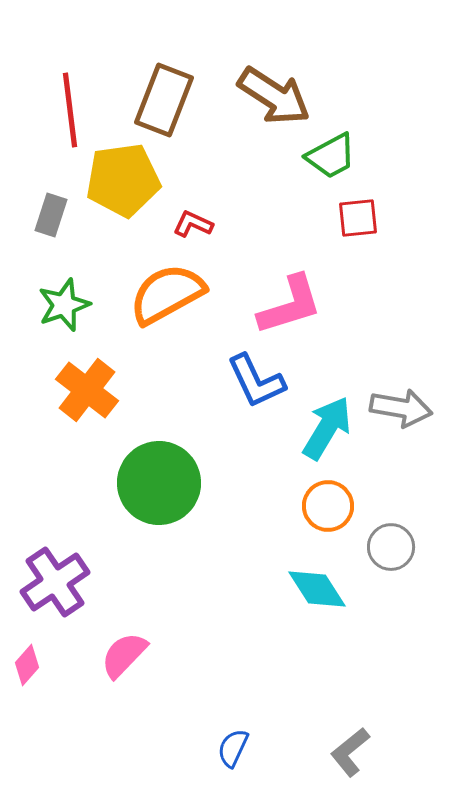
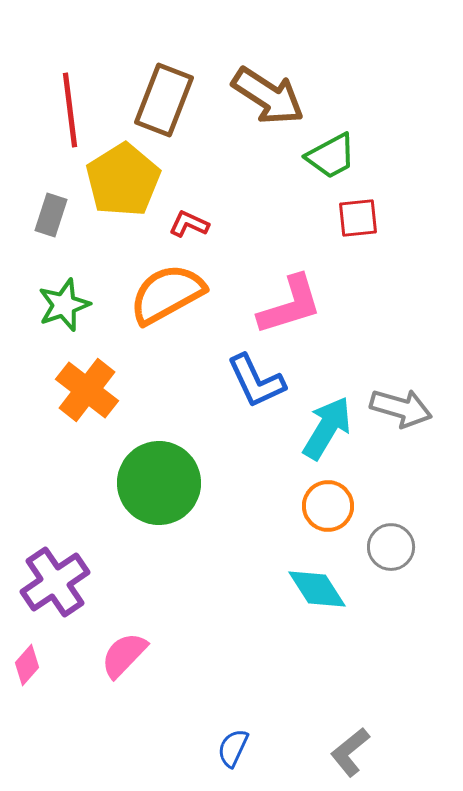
brown arrow: moved 6 px left
yellow pentagon: rotated 24 degrees counterclockwise
red L-shape: moved 4 px left
gray arrow: rotated 6 degrees clockwise
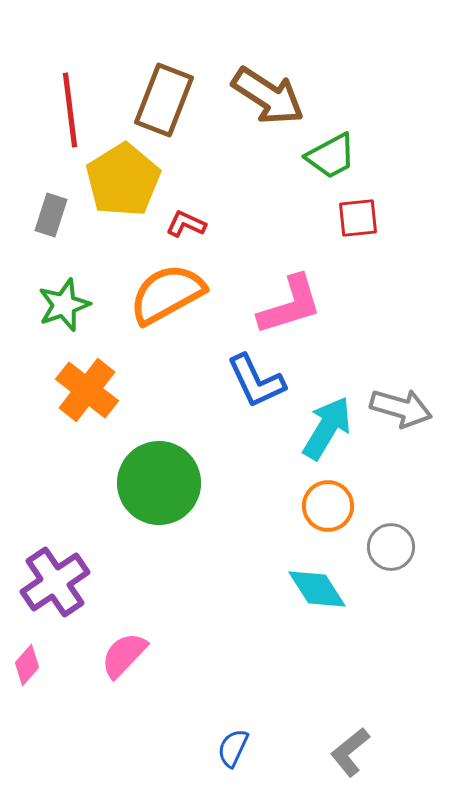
red L-shape: moved 3 px left
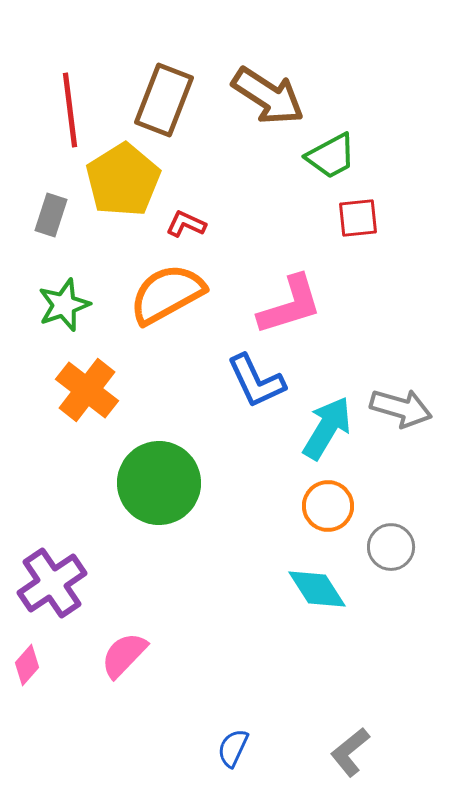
purple cross: moved 3 px left, 1 px down
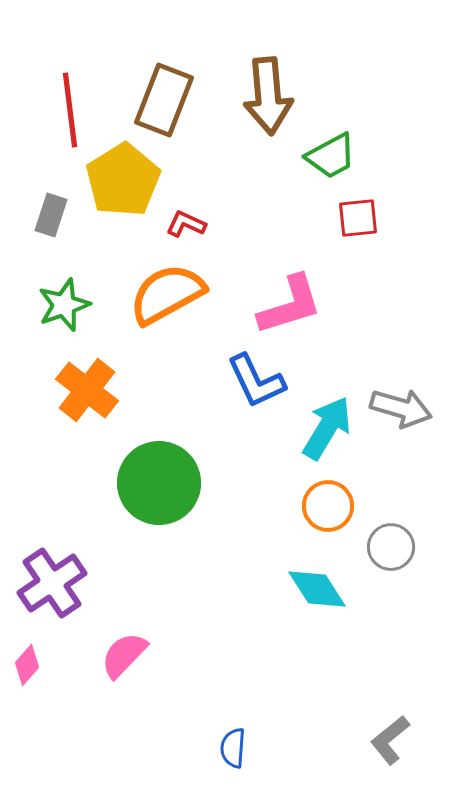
brown arrow: rotated 52 degrees clockwise
blue semicircle: rotated 21 degrees counterclockwise
gray L-shape: moved 40 px right, 12 px up
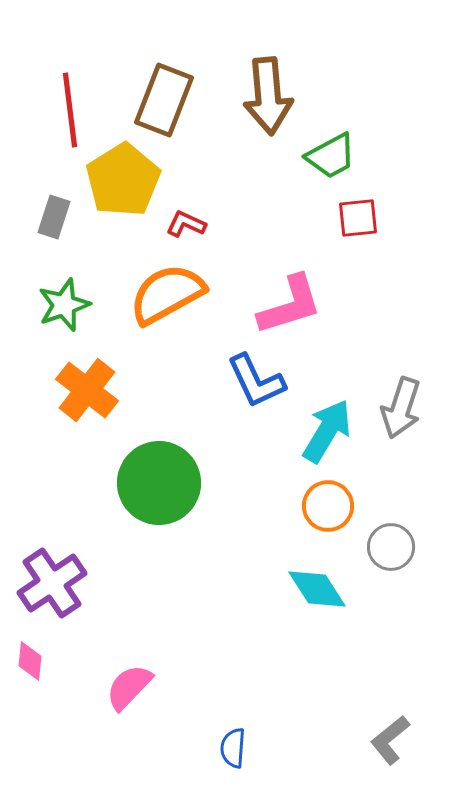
gray rectangle: moved 3 px right, 2 px down
gray arrow: rotated 92 degrees clockwise
cyan arrow: moved 3 px down
pink semicircle: moved 5 px right, 32 px down
pink diamond: moved 3 px right, 4 px up; rotated 36 degrees counterclockwise
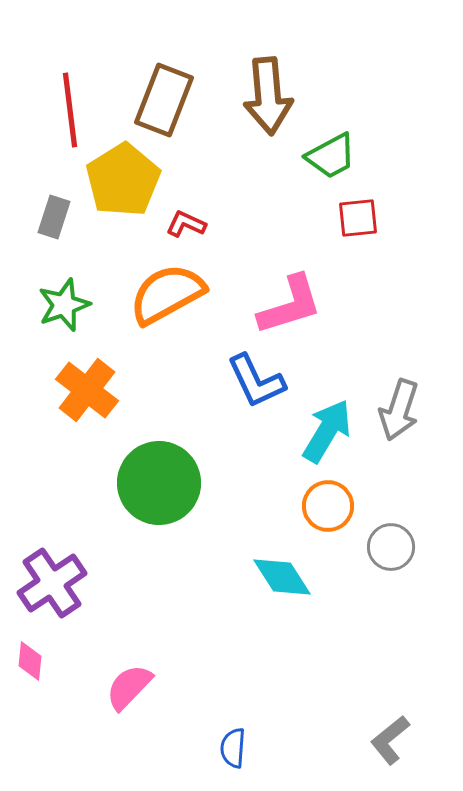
gray arrow: moved 2 px left, 2 px down
cyan diamond: moved 35 px left, 12 px up
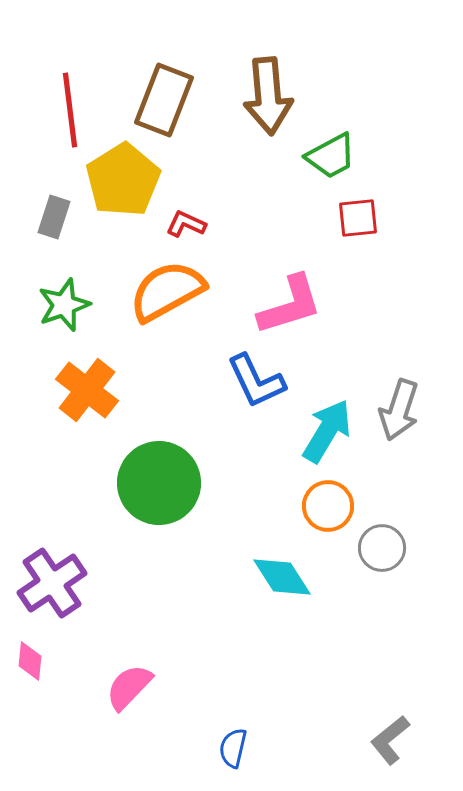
orange semicircle: moved 3 px up
gray circle: moved 9 px left, 1 px down
blue semicircle: rotated 9 degrees clockwise
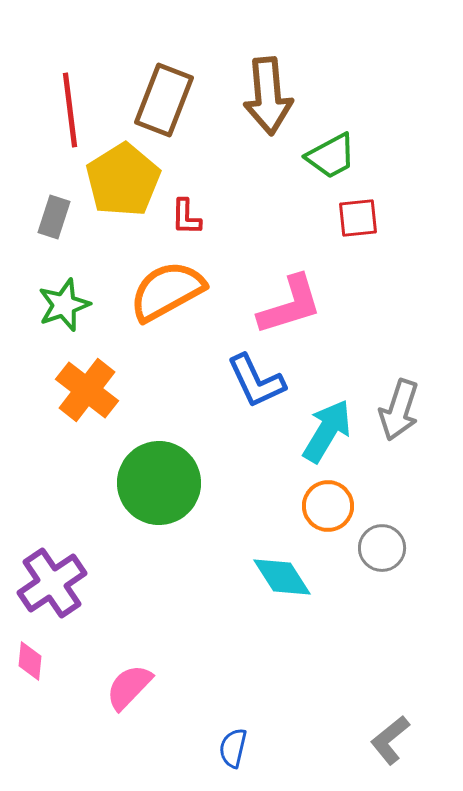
red L-shape: moved 7 px up; rotated 114 degrees counterclockwise
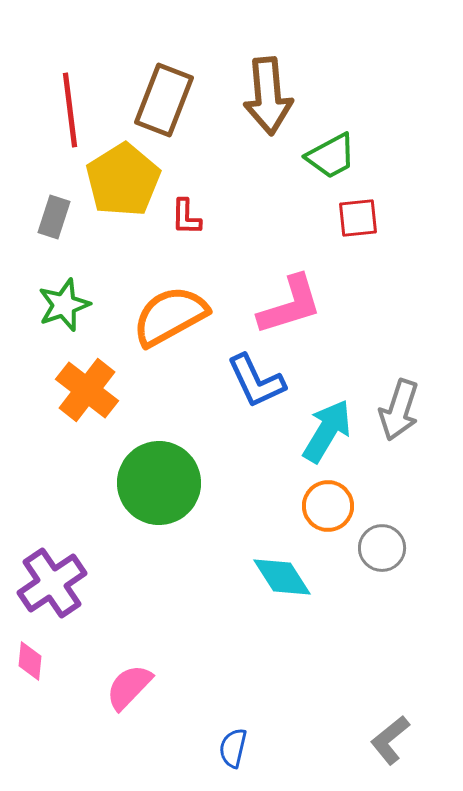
orange semicircle: moved 3 px right, 25 px down
